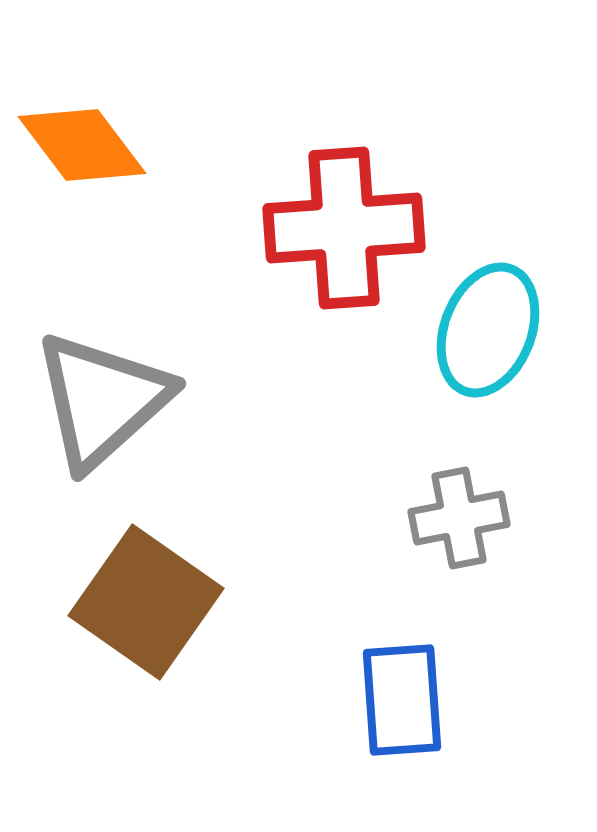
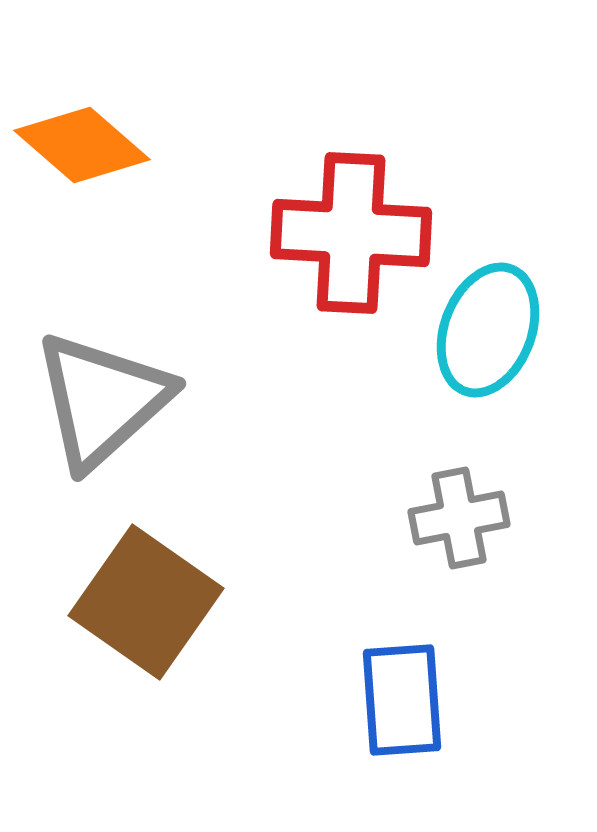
orange diamond: rotated 12 degrees counterclockwise
red cross: moved 7 px right, 5 px down; rotated 7 degrees clockwise
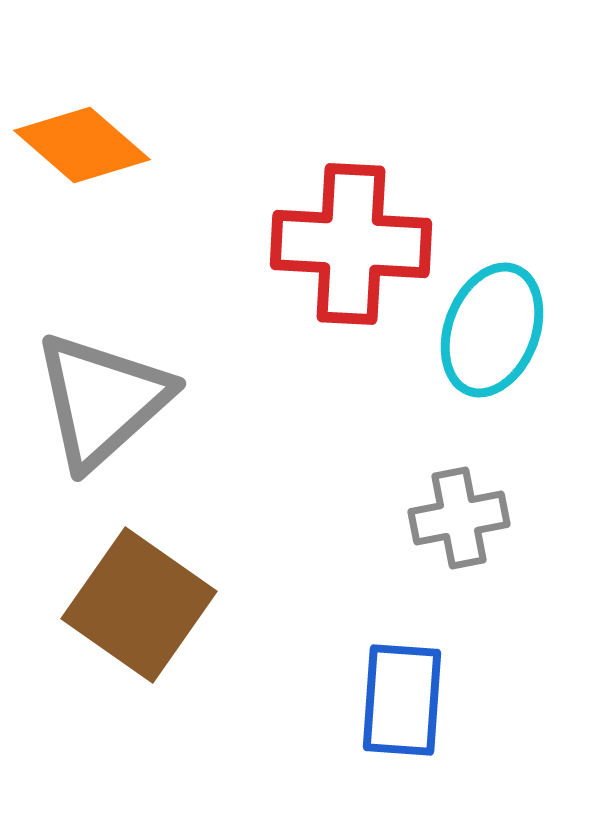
red cross: moved 11 px down
cyan ellipse: moved 4 px right
brown square: moved 7 px left, 3 px down
blue rectangle: rotated 8 degrees clockwise
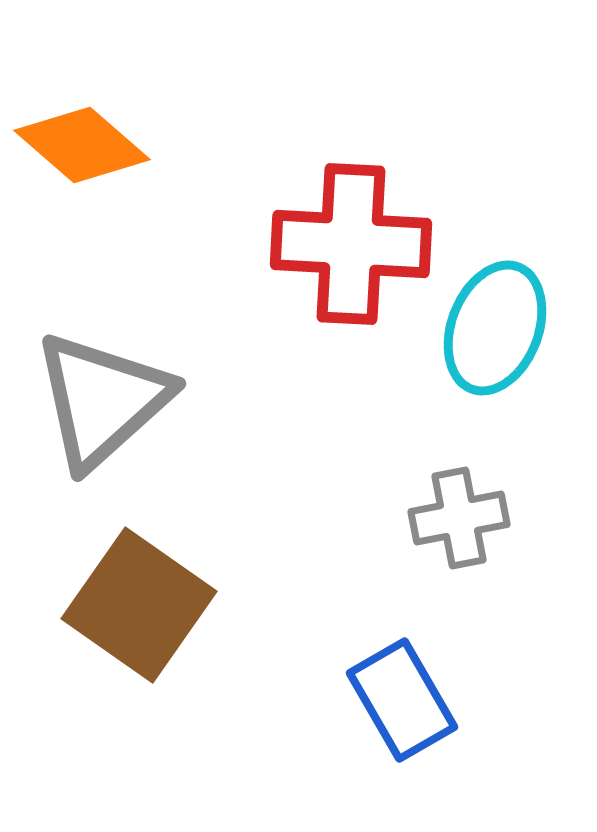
cyan ellipse: moved 3 px right, 2 px up
blue rectangle: rotated 34 degrees counterclockwise
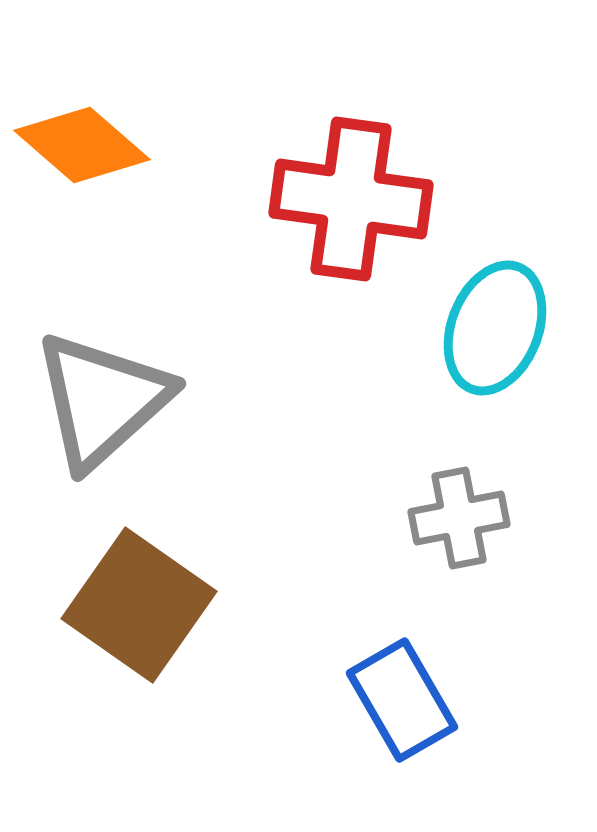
red cross: moved 45 px up; rotated 5 degrees clockwise
